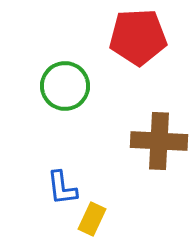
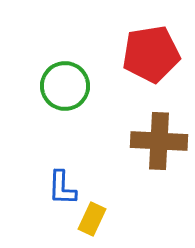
red pentagon: moved 13 px right, 17 px down; rotated 6 degrees counterclockwise
blue L-shape: rotated 9 degrees clockwise
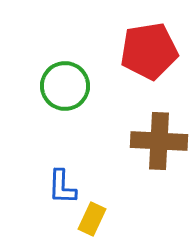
red pentagon: moved 2 px left, 3 px up
blue L-shape: moved 1 px up
